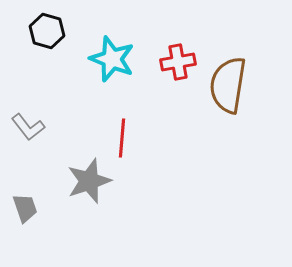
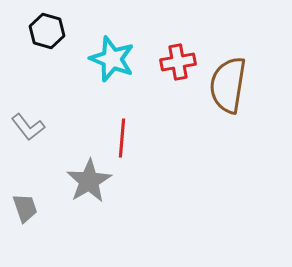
gray star: rotated 12 degrees counterclockwise
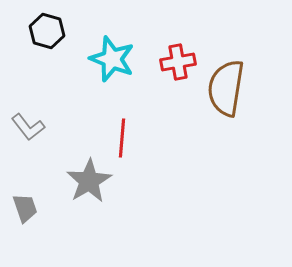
brown semicircle: moved 2 px left, 3 px down
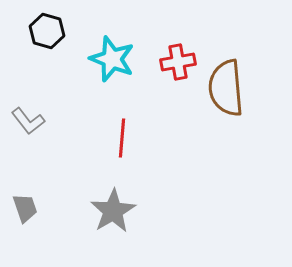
brown semicircle: rotated 14 degrees counterclockwise
gray L-shape: moved 6 px up
gray star: moved 24 px right, 30 px down
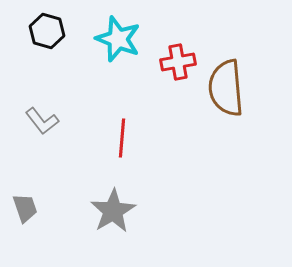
cyan star: moved 6 px right, 20 px up
gray L-shape: moved 14 px right
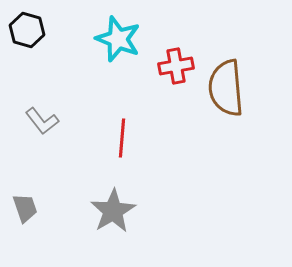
black hexagon: moved 20 px left, 1 px up
red cross: moved 2 px left, 4 px down
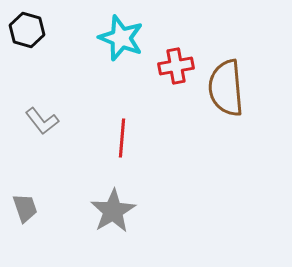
cyan star: moved 3 px right, 1 px up
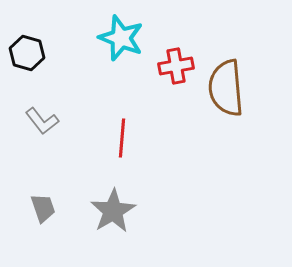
black hexagon: moved 23 px down
gray trapezoid: moved 18 px right
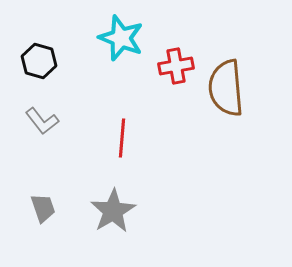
black hexagon: moved 12 px right, 8 px down
